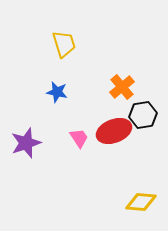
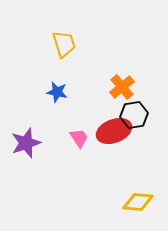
black hexagon: moved 9 px left
yellow diamond: moved 3 px left
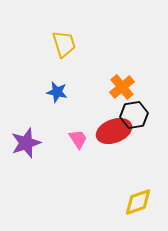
pink trapezoid: moved 1 px left, 1 px down
yellow diamond: rotated 24 degrees counterclockwise
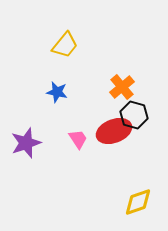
yellow trapezoid: moved 1 px right, 1 px down; rotated 56 degrees clockwise
black hexagon: rotated 24 degrees clockwise
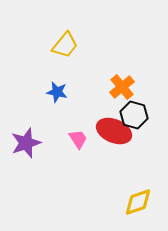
red ellipse: rotated 44 degrees clockwise
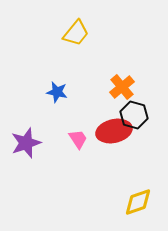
yellow trapezoid: moved 11 px right, 12 px up
red ellipse: rotated 36 degrees counterclockwise
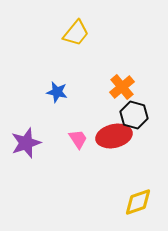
red ellipse: moved 5 px down
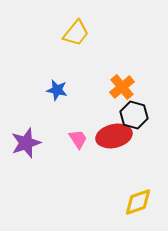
blue star: moved 2 px up
